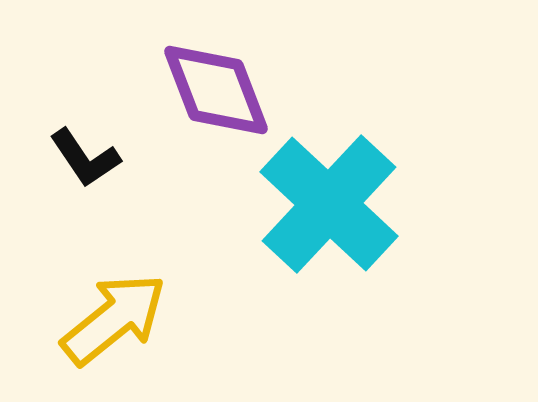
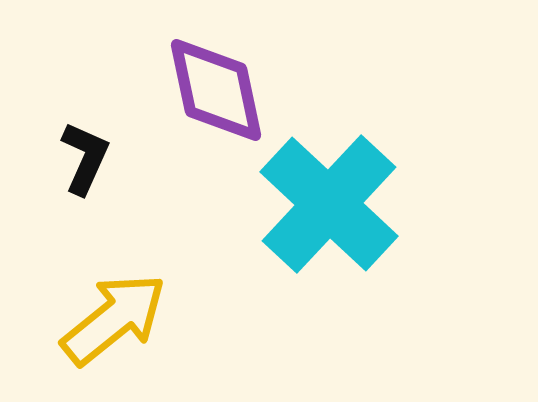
purple diamond: rotated 9 degrees clockwise
black L-shape: rotated 122 degrees counterclockwise
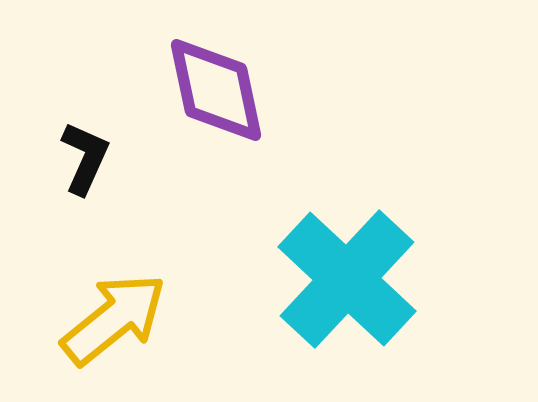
cyan cross: moved 18 px right, 75 px down
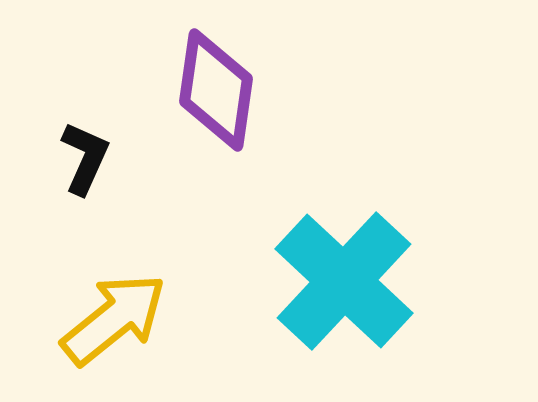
purple diamond: rotated 20 degrees clockwise
cyan cross: moved 3 px left, 2 px down
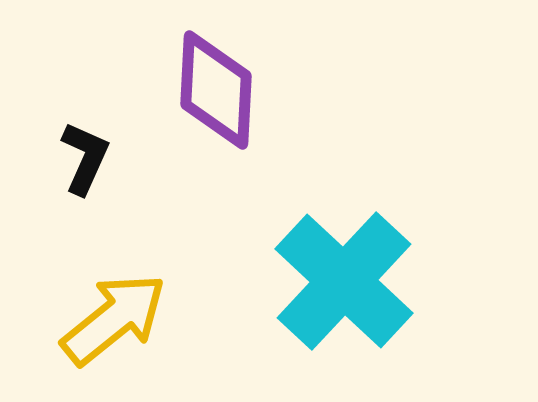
purple diamond: rotated 5 degrees counterclockwise
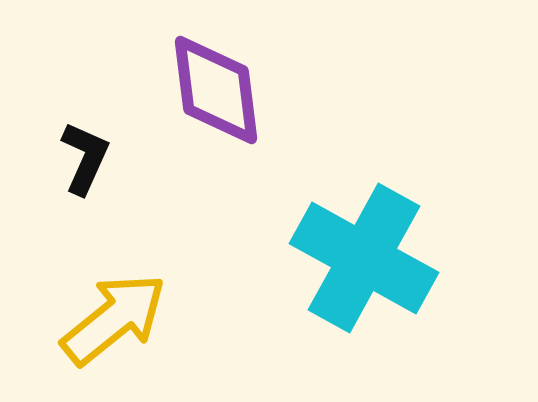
purple diamond: rotated 10 degrees counterclockwise
cyan cross: moved 20 px right, 23 px up; rotated 14 degrees counterclockwise
